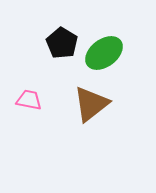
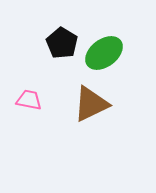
brown triangle: rotated 12 degrees clockwise
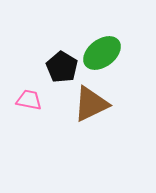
black pentagon: moved 24 px down
green ellipse: moved 2 px left
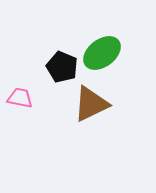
black pentagon: rotated 8 degrees counterclockwise
pink trapezoid: moved 9 px left, 2 px up
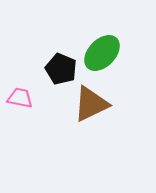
green ellipse: rotated 9 degrees counterclockwise
black pentagon: moved 1 px left, 2 px down
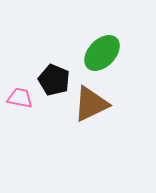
black pentagon: moved 7 px left, 11 px down
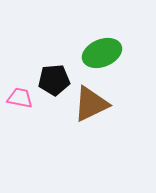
green ellipse: rotated 24 degrees clockwise
black pentagon: rotated 28 degrees counterclockwise
